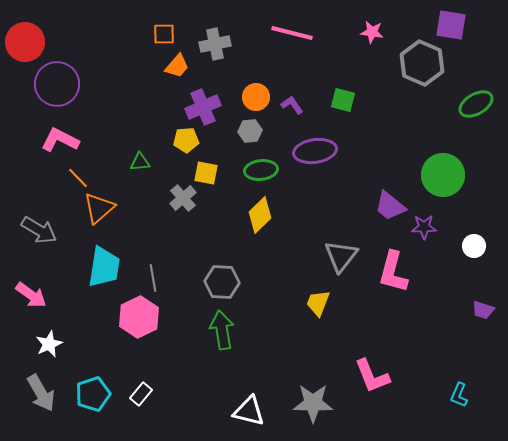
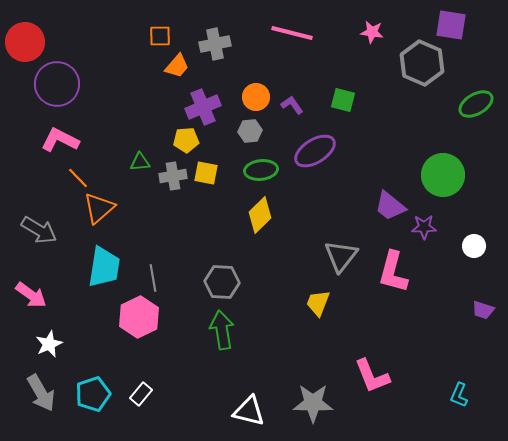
orange square at (164, 34): moved 4 px left, 2 px down
purple ellipse at (315, 151): rotated 24 degrees counterclockwise
gray cross at (183, 198): moved 10 px left, 22 px up; rotated 32 degrees clockwise
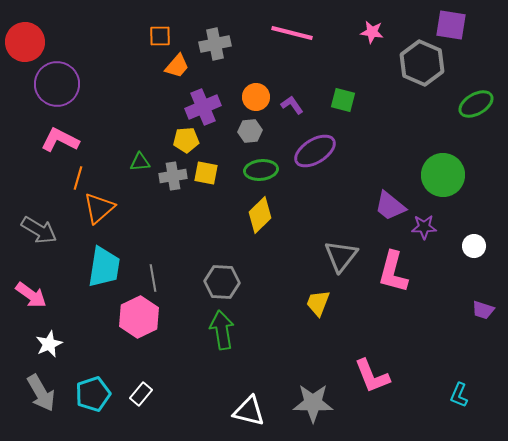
orange line at (78, 178): rotated 60 degrees clockwise
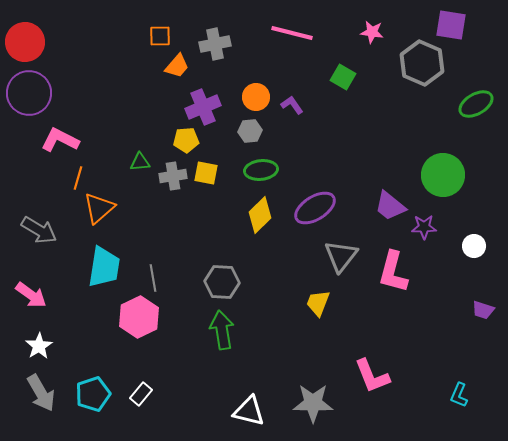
purple circle at (57, 84): moved 28 px left, 9 px down
green square at (343, 100): moved 23 px up; rotated 15 degrees clockwise
purple ellipse at (315, 151): moved 57 px down
white star at (49, 344): moved 10 px left, 2 px down; rotated 8 degrees counterclockwise
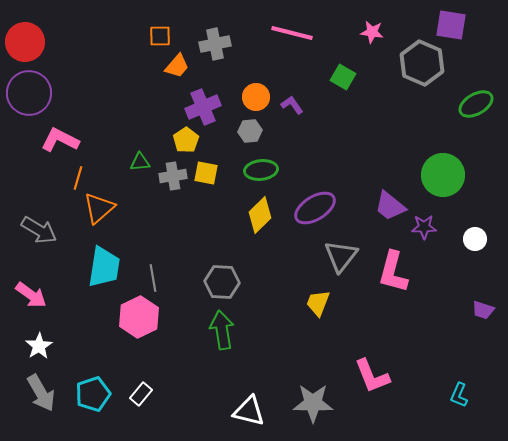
yellow pentagon at (186, 140): rotated 30 degrees counterclockwise
white circle at (474, 246): moved 1 px right, 7 px up
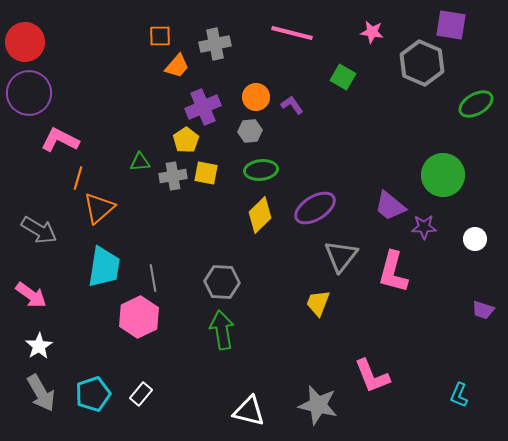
gray star at (313, 403): moved 5 px right, 2 px down; rotated 12 degrees clockwise
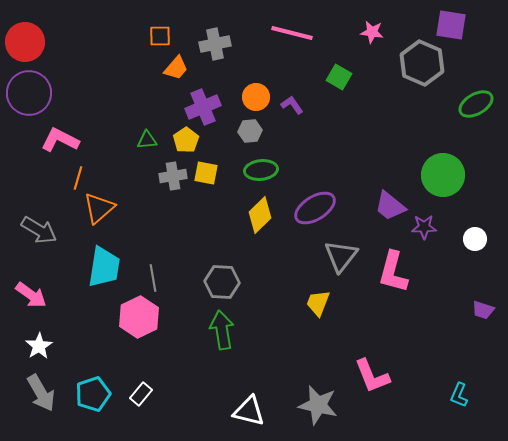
orange trapezoid at (177, 66): moved 1 px left, 2 px down
green square at (343, 77): moved 4 px left
green triangle at (140, 162): moved 7 px right, 22 px up
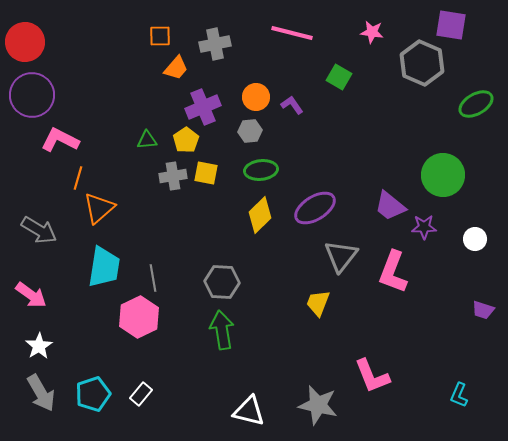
purple circle at (29, 93): moved 3 px right, 2 px down
pink L-shape at (393, 272): rotated 6 degrees clockwise
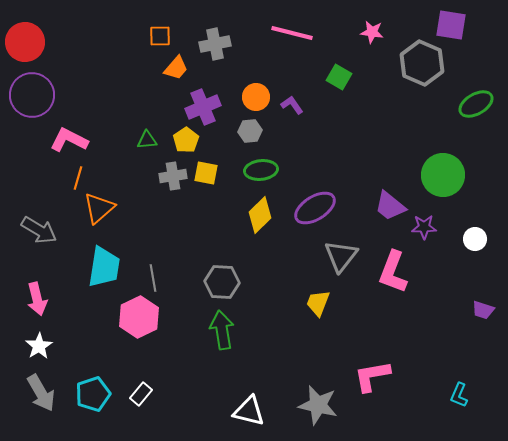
pink L-shape at (60, 140): moved 9 px right
pink arrow at (31, 295): moved 6 px right, 4 px down; rotated 40 degrees clockwise
pink L-shape at (372, 376): rotated 102 degrees clockwise
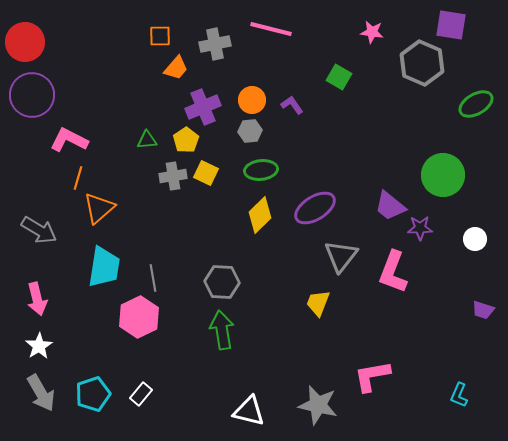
pink line at (292, 33): moved 21 px left, 4 px up
orange circle at (256, 97): moved 4 px left, 3 px down
yellow square at (206, 173): rotated 15 degrees clockwise
purple star at (424, 227): moved 4 px left, 1 px down
